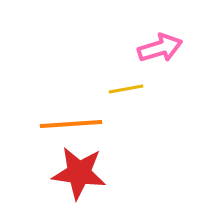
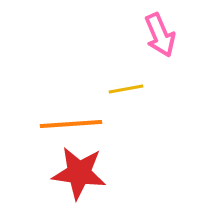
pink arrow: moved 13 px up; rotated 84 degrees clockwise
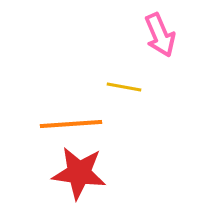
yellow line: moved 2 px left, 2 px up; rotated 20 degrees clockwise
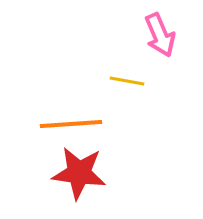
yellow line: moved 3 px right, 6 px up
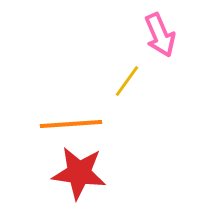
yellow line: rotated 64 degrees counterclockwise
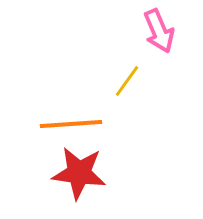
pink arrow: moved 1 px left, 4 px up
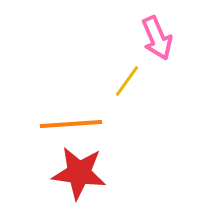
pink arrow: moved 2 px left, 7 px down
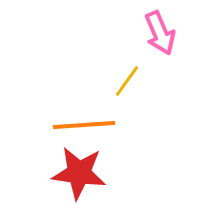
pink arrow: moved 3 px right, 5 px up
orange line: moved 13 px right, 1 px down
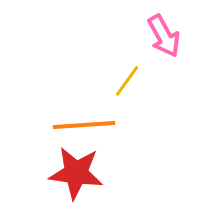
pink arrow: moved 4 px right, 3 px down; rotated 6 degrees counterclockwise
red star: moved 3 px left
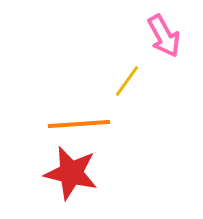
orange line: moved 5 px left, 1 px up
red star: moved 5 px left; rotated 6 degrees clockwise
